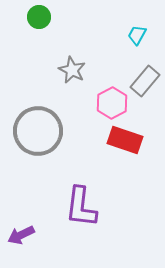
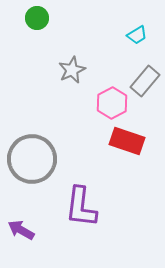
green circle: moved 2 px left, 1 px down
cyan trapezoid: rotated 150 degrees counterclockwise
gray star: rotated 20 degrees clockwise
gray circle: moved 6 px left, 28 px down
red rectangle: moved 2 px right, 1 px down
purple arrow: moved 5 px up; rotated 56 degrees clockwise
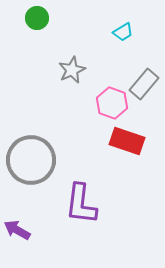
cyan trapezoid: moved 14 px left, 3 px up
gray rectangle: moved 1 px left, 3 px down
pink hexagon: rotated 12 degrees counterclockwise
gray circle: moved 1 px left, 1 px down
purple L-shape: moved 3 px up
purple arrow: moved 4 px left
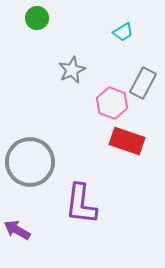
gray rectangle: moved 1 px left, 1 px up; rotated 12 degrees counterclockwise
gray circle: moved 1 px left, 2 px down
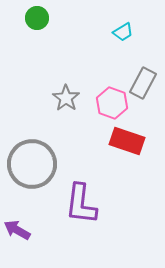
gray star: moved 6 px left, 28 px down; rotated 12 degrees counterclockwise
gray circle: moved 2 px right, 2 px down
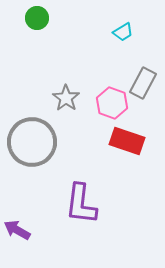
gray circle: moved 22 px up
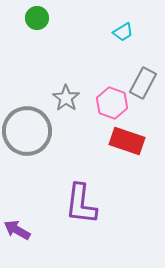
gray circle: moved 5 px left, 11 px up
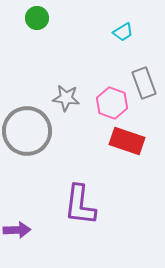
gray rectangle: moved 1 px right; rotated 48 degrees counterclockwise
gray star: rotated 28 degrees counterclockwise
purple L-shape: moved 1 px left, 1 px down
purple arrow: rotated 148 degrees clockwise
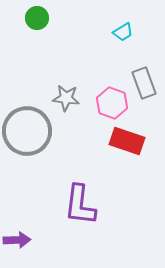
purple arrow: moved 10 px down
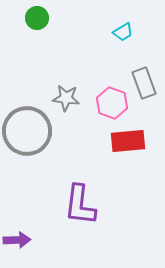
red rectangle: moved 1 px right; rotated 24 degrees counterclockwise
